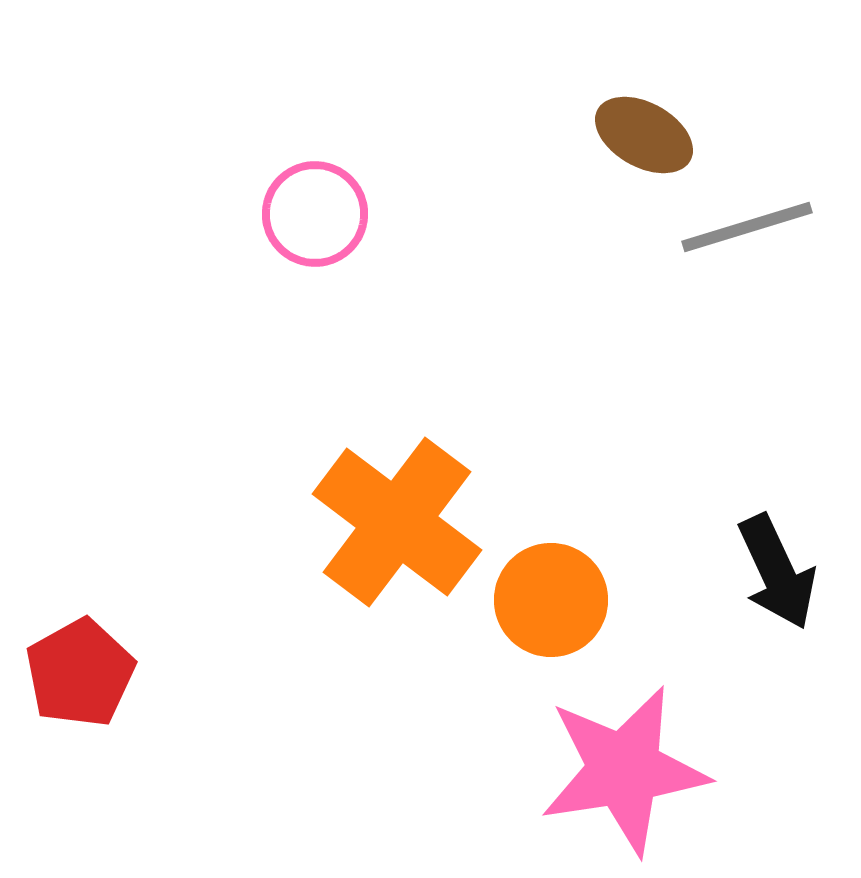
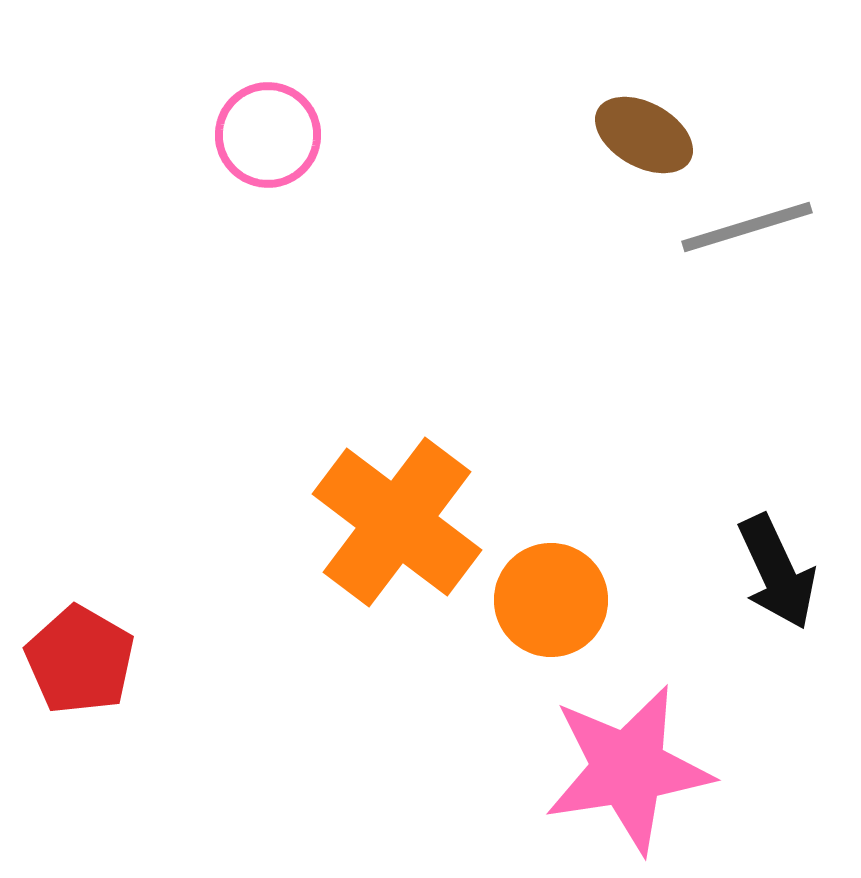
pink circle: moved 47 px left, 79 px up
red pentagon: moved 13 px up; rotated 13 degrees counterclockwise
pink star: moved 4 px right, 1 px up
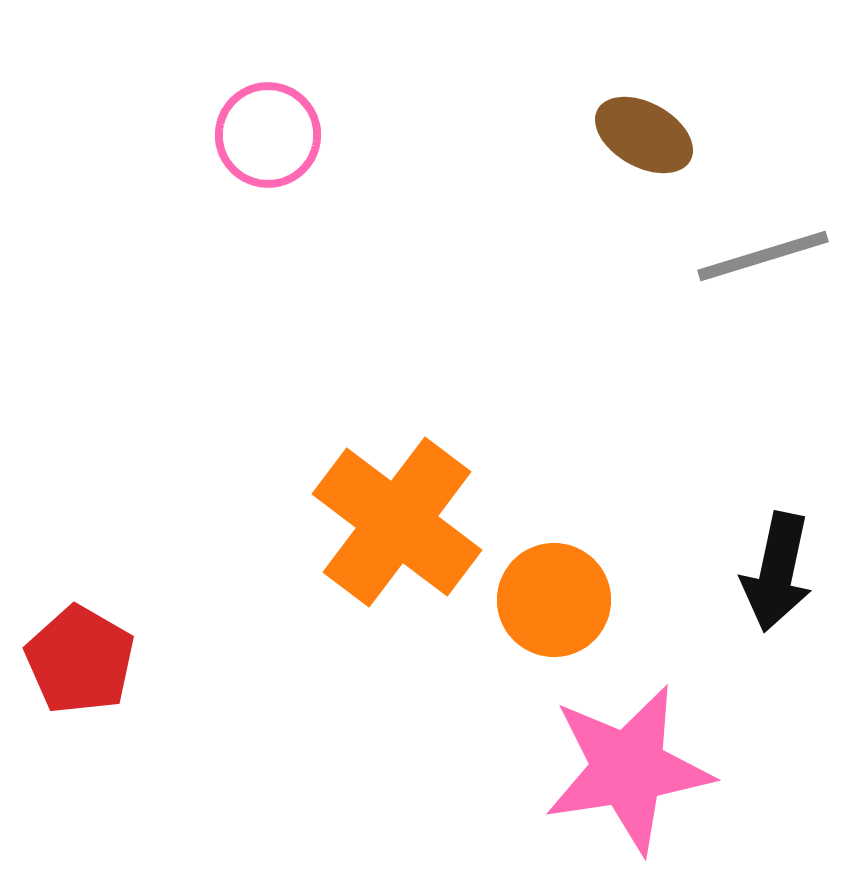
gray line: moved 16 px right, 29 px down
black arrow: rotated 37 degrees clockwise
orange circle: moved 3 px right
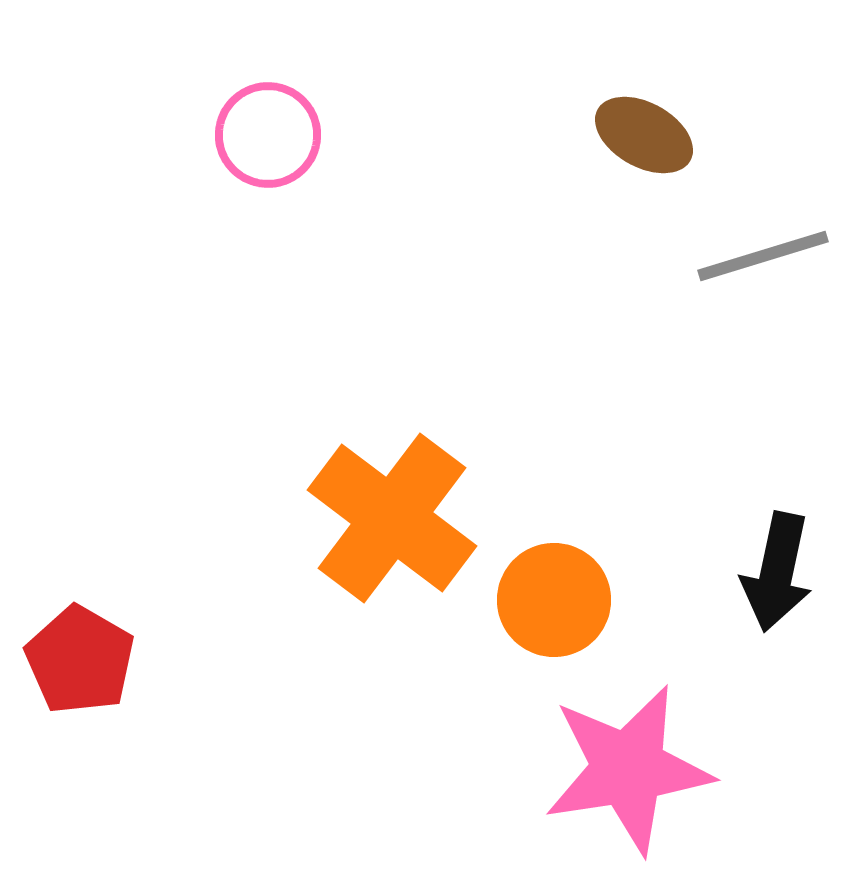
orange cross: moved 5 px left, 4 px up
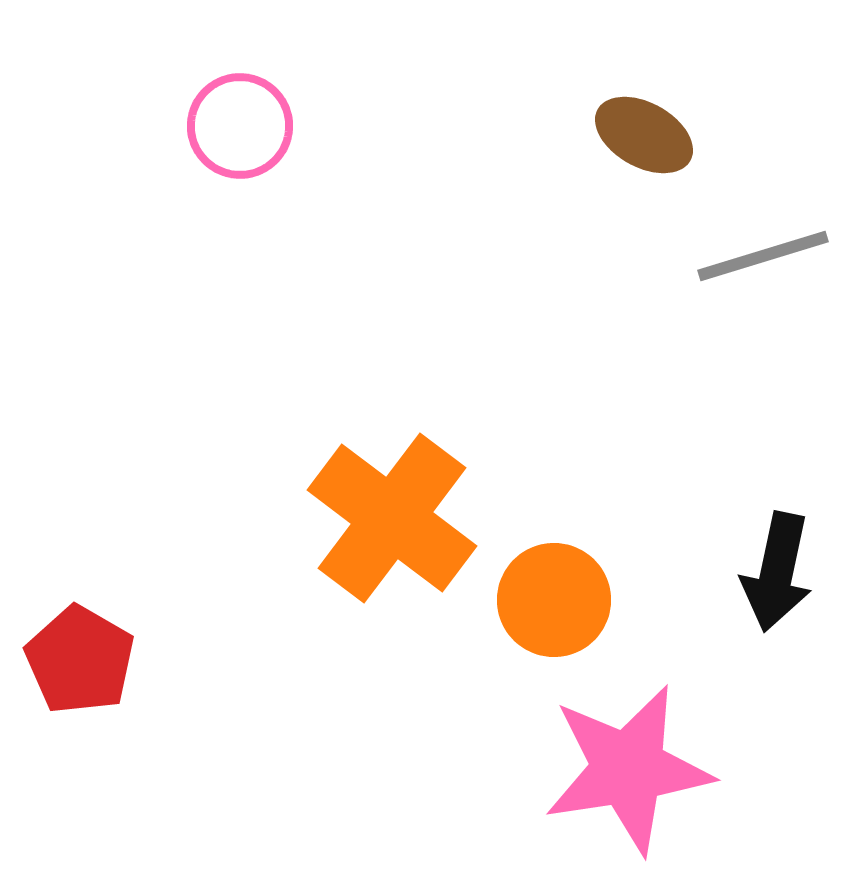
pink circle: moved 28 px left, 9 px up
